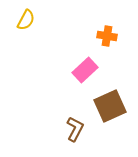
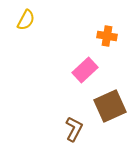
brown L-shape: moved 1 px left
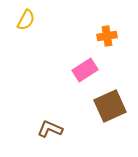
orange cross: rotated 18 degrees counterclockwise
pink rectangle: rotated 10 degrees clockwise
brown L-shape: moved 24 px left; rotated 95 degrees counterclockwise
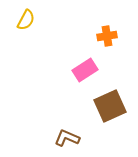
brown L-shape: moved 17 px right, 9 px down
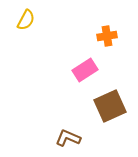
brown L-shape: moved 1 px right
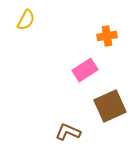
brown L-shape: moved 6 px up
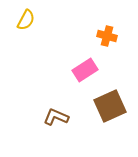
orange cross: rotated 24 degrees clockwise
brown L-shape: moved 12 px left, 15 px up
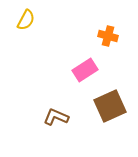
orange cross: moved 1 px right
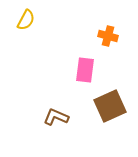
pink rectangle: rotated 50 degrees counterclockwise
